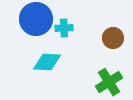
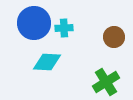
blue circle: moved 2 px left, 4 px down
brown circle: moved 1 px right, 1 px up
green cross: moved 3 px left
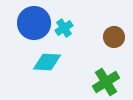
cyan cross: rotated 30 degrees counterclockwise
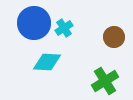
green cross: moved 1 px left, 1 px up
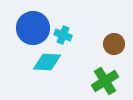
blue circle: moved 1 px left, 5 px down
cyan cross: moved 1 px left, 7 px down; rotated 36 degrees counterclockwise
brown circle: moved 7 px down
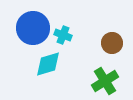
brown circle: moved 2 px left, 1 px up
cyan diamond: moved 1 px right, 2 px down; rotated 20 degrees counterclockwise
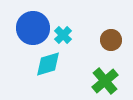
cyan cross: rotated 24 degrees clockwise
brown circle: moved 1 px left, 3 px up
green cross: rotated 8 degrees counterclockwise
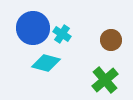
cyan cross: moved 1 px left, 1 px up; rotated 12 degrees counterclockwise
cyan diamond: moved 2 px left, 1 px up; rotated 32 degrees clockwise
green cross: moved 1 px up
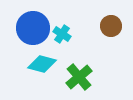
brown circle: moved 14 px up
cyan diamond: moved 4 px left, 1 px down
green cross: moved 26 px left, 3 px up
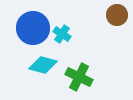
brown circle: moved 6 px right, 11 px up
cyan diamond: moved 1 px right, 1 px down
green cross: rotated 24 degrees counterclockwise
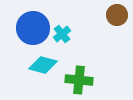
cyan cross: rotated 18 degrees clockwise
green cross: moved 3 px down; rotated 20 degrees counterclockwise
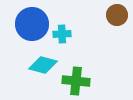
blue circle: moved 1 px left, 4 px up
cyan cross: rotated 36 degrees clockwise
green cross: moved 3 px left, 1 px down
